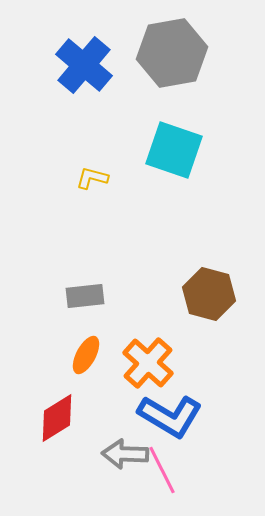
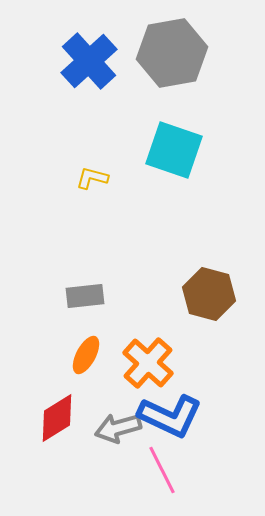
blue cross: moved 5 px right, 4 px up; rotated 8 degrees clockwise
blue L-shape: rotated 6 degrees counterclockwise
gray arrow: moved 7 px left, 26 px up; rotated 18 degrees counterclockwise
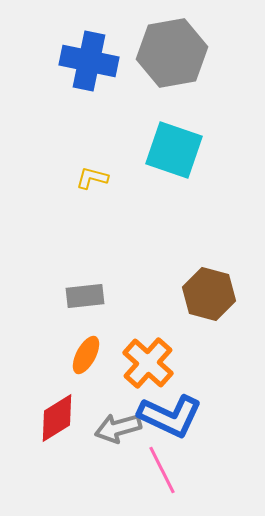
blue cross: rotated 36 degrees counterclockwise
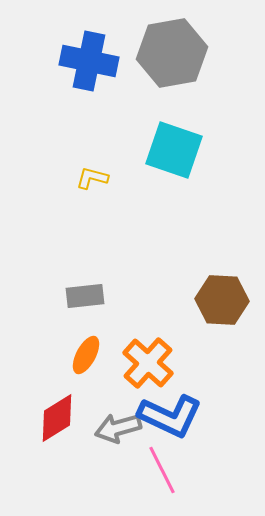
brown hexagon: moved 13 px right, 6 px down; rotated 12 degrees counterclockwise
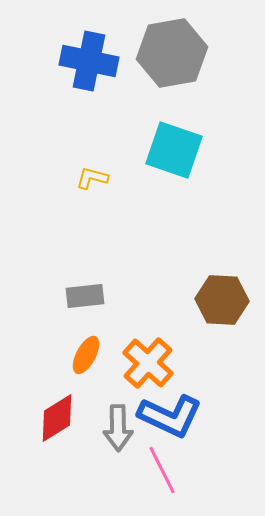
gray arrow: rotated 75 degrees counterclockwise
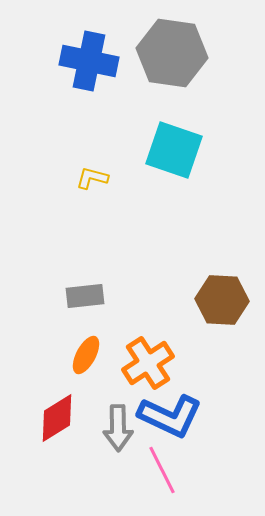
gray hexagon: rotated 18 degrees clockwise
orange cross: rotated 15 degrees clockwise
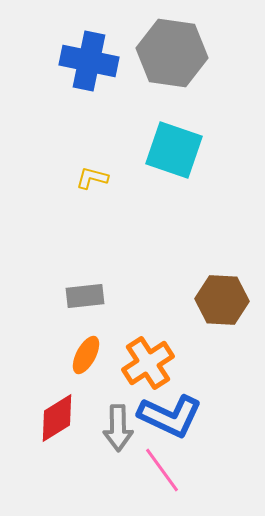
pink line: rotated 9 degrees counterclockwise
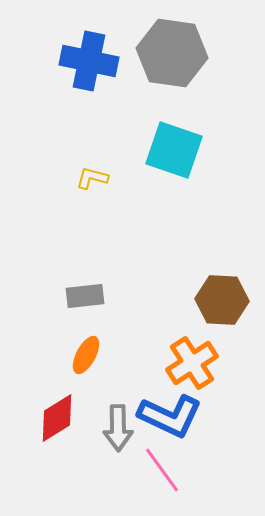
orange cross: moved 44 px right
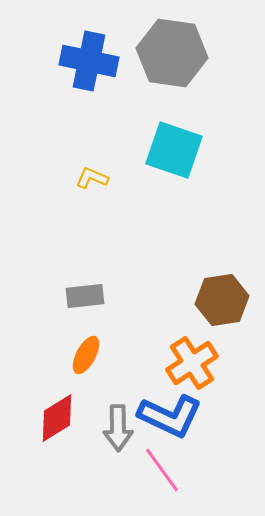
yellow L-shape: rotated 8 degrees clockwise
brown hexagon: rotated 12 degrees counterclockwise
